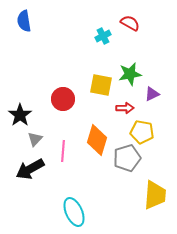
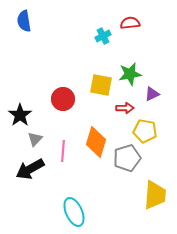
red semicircle: rotated 36 degrees counterclockwise
yellow pentagon: moved 3 px right, 1 px up
orange diamond: moved 1 px left, 2 px down
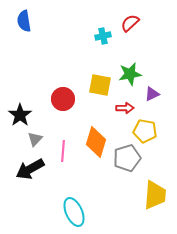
red semicircle: rotated 36 degrees counterclockwise
cyan cross: rotated 14 degrees clockwise
yellow square: moved 1 px left
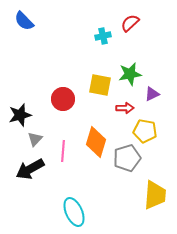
blue semicircle: rotated 35 degrees counterclockwise
black star: rotated 20 degrees clockwise
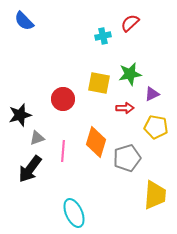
yellow square: moved 1 px left, 2 px up
yellow pentagon: moved 11 px right, 4 px up
gray triangle: moved 2 px right, 1 px up; rotated 28 degrees clockwise
black arrow: rotated 24 degrees counterclockwise
cyan ellipse: moved 1 px down
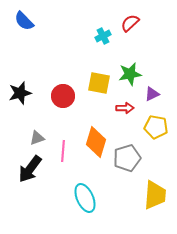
cyan cross: rotated 14 degrees counterclockwise
red circle: moved 3 px up
black star: moved 22 px up
cyan ellipse: moved 11 px right, 15 px up
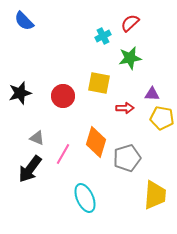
green star: moved 16 px up
purple triangle: rotated 28 degrees clockwise
yellow pentagon: moved 6 px right, 9 px up
gray triangle: rotated 42 degrees clockwise
pink line: moved 3 px down; rotated 25 degrees clockwise
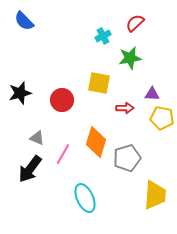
red semicircle: moved 5 px right
red circle: moved 1 px left, 4 px down
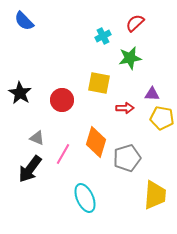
black star: rotated 25 degrees counterclockwise
